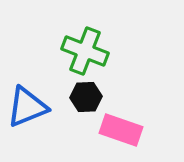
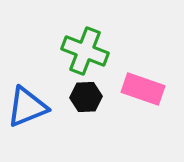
pink rectangle: moved 22 px right, 41 px up
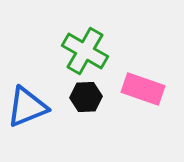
green cross: rotated 9 degrees clockwise
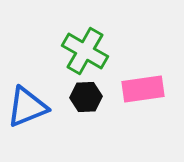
pink rectangle: rotated 27 degrees counterclockwise
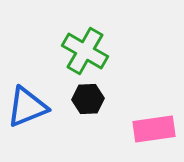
pink rectangle: moved 11 px right, 40 px down
black hexagon: moved 2 px right, 2 px down
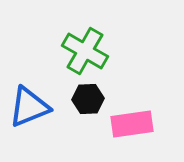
blue triangle: moved 2 px right
pink rectangle: moved 22 px left, 5 px up
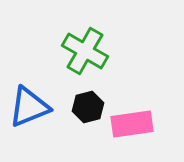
black hexagon: moved 8 px down; rotated 12 degrees counterclockwise
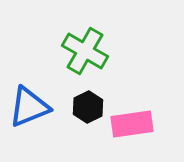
black hexagon: rotated 12 degrees counterclockwise
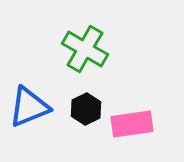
green cross: moved 2 px up
black hexagon: moved 2 px left, 2 px down
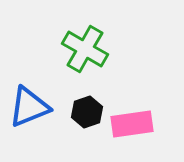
black hexagon: moved 1 px right, 3 px down; rotated 8 degrees clockwise
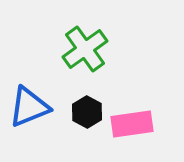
green cross: rotated 24 degrees clockwise
black hexagon: rotated 12 degrees counterclockwise
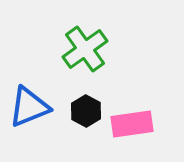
black hexagon: moved 1 px left, 1 px up
